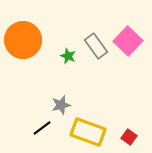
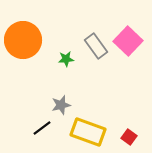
green star: moved 2 px left, 3 px down; rotated 28 degrees counterclockwise
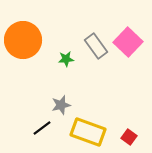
pink square: moved 1 px down
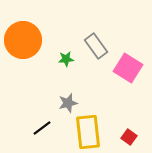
pink square: moved 26 px down; rotated 12 degrees counterclockwise
gray star: moved 7 px right, 2 px up
yellow rectangle: rotated 64 degrees clockwise
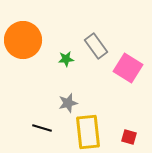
black line: rotated 54 degrees clockwise
red square: rotated 21 degrees counterclockwise
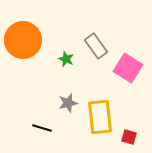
green star: rotated 28 degrees clockwise
yellow rectangle: moved 12 px right, 15 px up
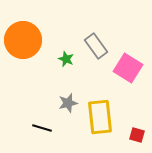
red square: moved 8 px right, 2 px up
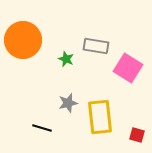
gray rectangle: rotated 45 degrees counterclockwise
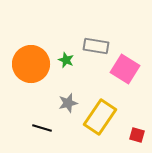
orange circle: moved 8 px right, 24 px down
green star: moved 1 px down
pink square: moved 3 px left, 1 px down
yellow rectangle: rotated 40 degrees clockwise
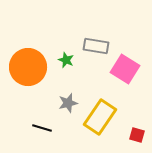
orange circle: moved 3 px left, 3 px down
